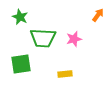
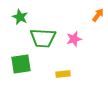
yellow rectangle: moved 2 px left
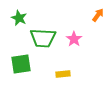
green star: moved 1 px left, 1 px down
pink star: rotated 21 degrees counterclockwise
